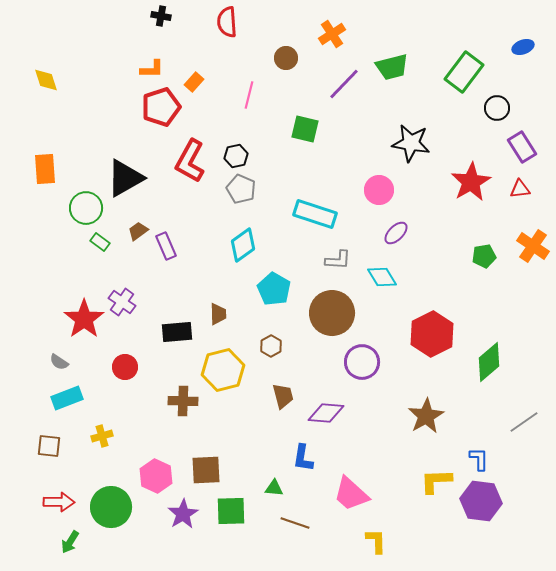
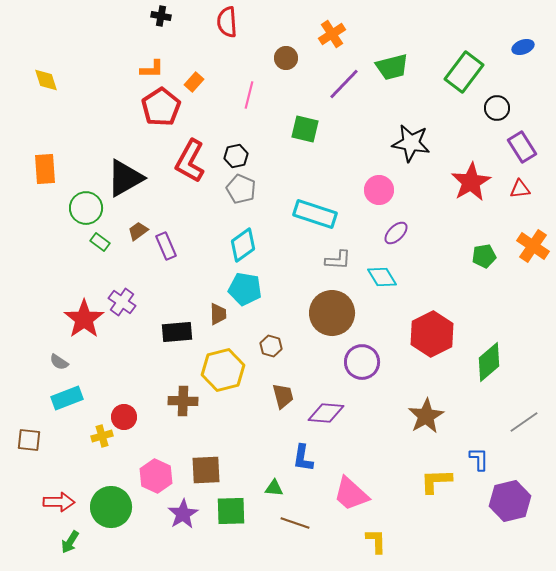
red pentagon at (161, 107): rotated 15 degrees counterclockwise
cyan pentagon at (274, 289): moved 29 px left; rotated 20 degrees counterclockwise
brown hexagon at (271, 346): rotated 15 degrees counterclockwise
red circle at (125, 367): moved 1 px left, 50 px down
brown square at (49, 446): moved 20 px left, 6 px up
purple hexagon at (481, 501): moved 29 px right; rotated 21 degrees counterclockwise
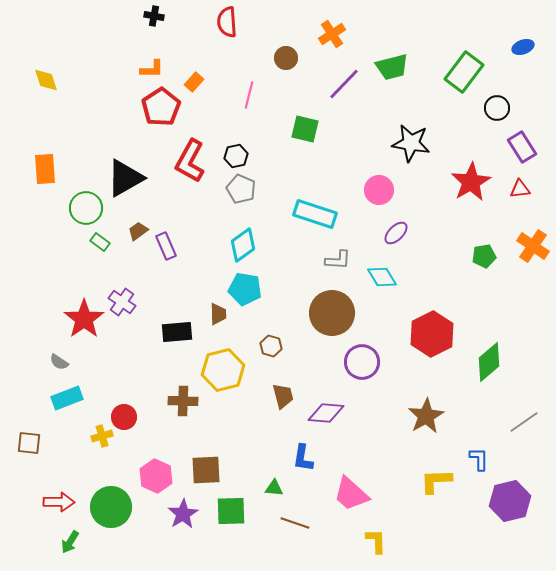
black cross at (161, 16): moved 7 px left
brown square at (29, 440): moved 3 px down
